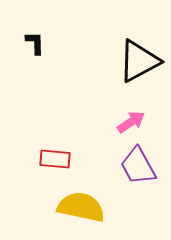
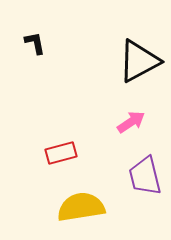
black L-shape: rotated 10 degrees counterclockwise
red rectangle: moved 6 px right, 6 px up; rotated 20 degrees counterclockwise
purple trapezoid: moved 7 px right, 10 px down; rotated 15 degrees clockwise
yellow semicircle: rotated 21 degrees counterclockwise
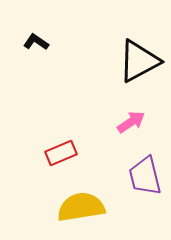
black L-shape: moved 1 px right, 1 px up; rotated 45 degrees counterclockwise
red rectangle: rotated 8 degrees counterclockwise
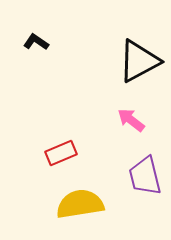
pink arrow: moved 2 px up; rotated 108 degrees counterclockwise
yellow semicircle: moved 1 px left, 3 px up
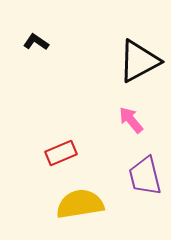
pink arrow: rotated 12 degrees clockwise
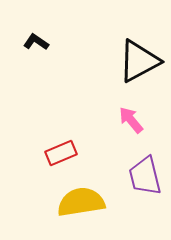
yellow semicircle: moved 1 px right, 2 px up
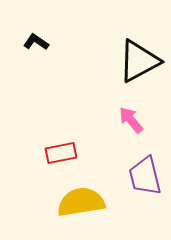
red rectangle: rotated 12 degrees clockwise
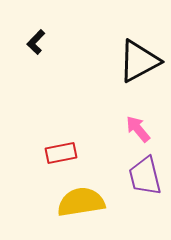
black L-shape: rotated 80 degrees counterclockwise
pink arrow: moved 7 px right, 9 px down
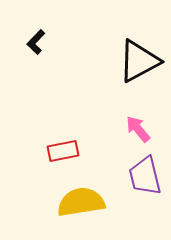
red rectangle: moved 2 px right, 2 px up
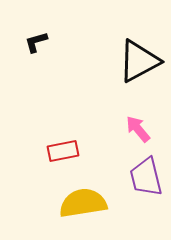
black L-shape: rotated 30 degrees clockwise
purple trapezoid: moved 1 px right, 1 px down
yellow semicircle: moved 2 px right, 1 px down
